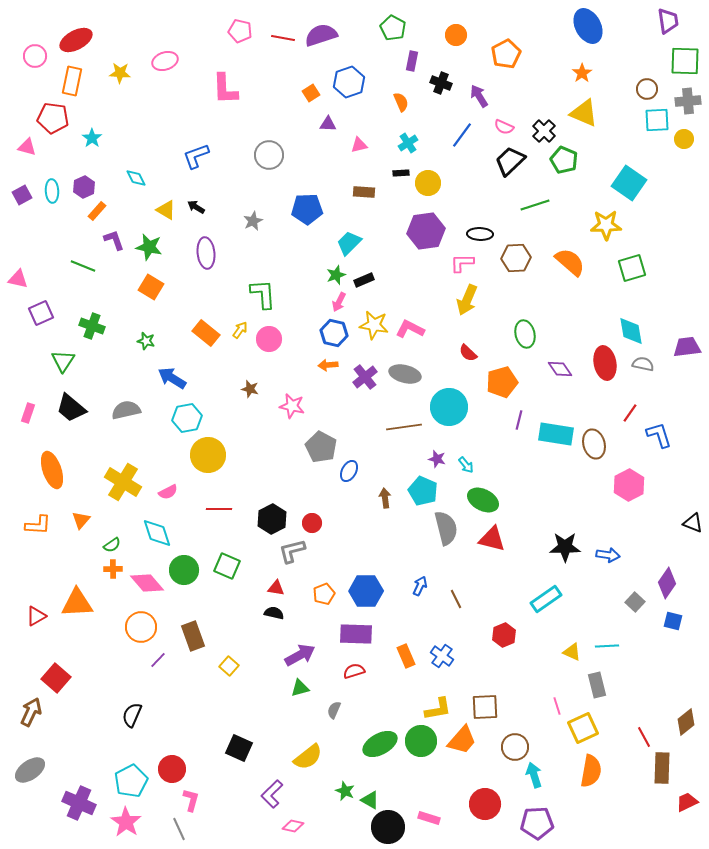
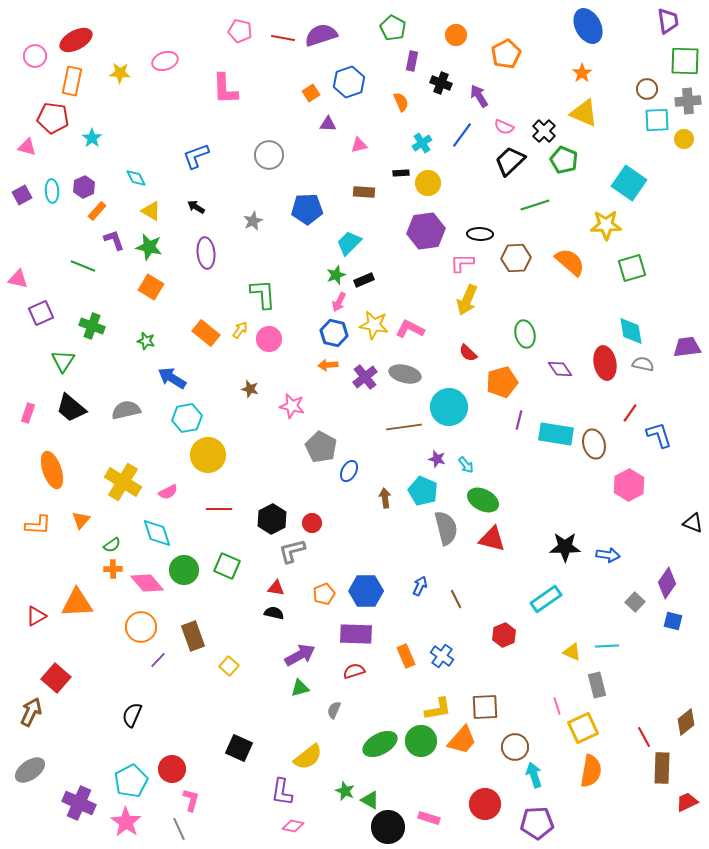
cyan cross at (408, 143): moved 14 px right
yellow triangle at (166, 210): moved 15 px left, 1 px down
purple L-shape at (272, 794): moved 10 px right, 2 px up; rotated 36 degrees counterclockwise
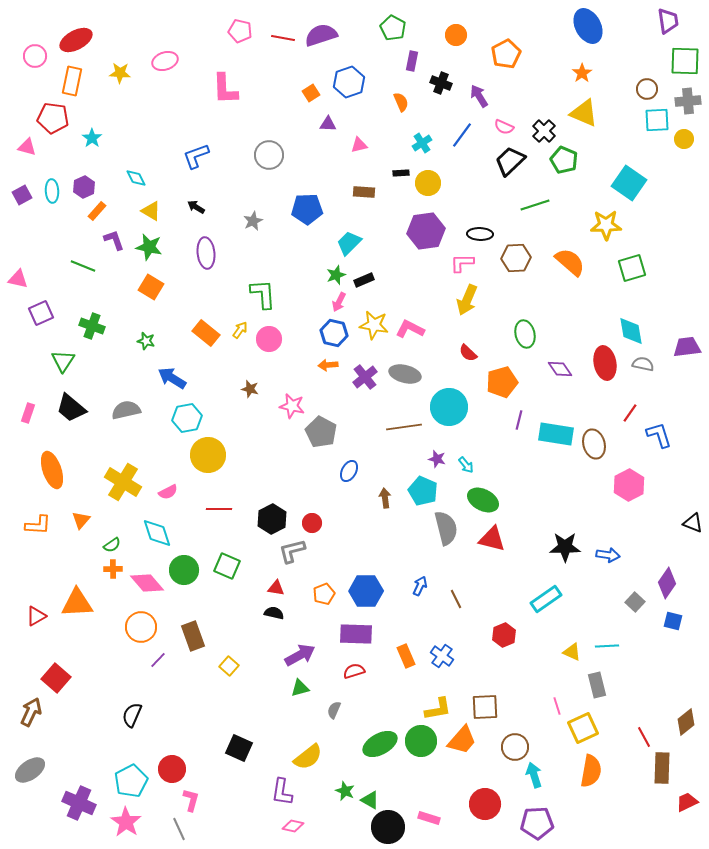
gray pentagon at (321, 447): moved 15 px up
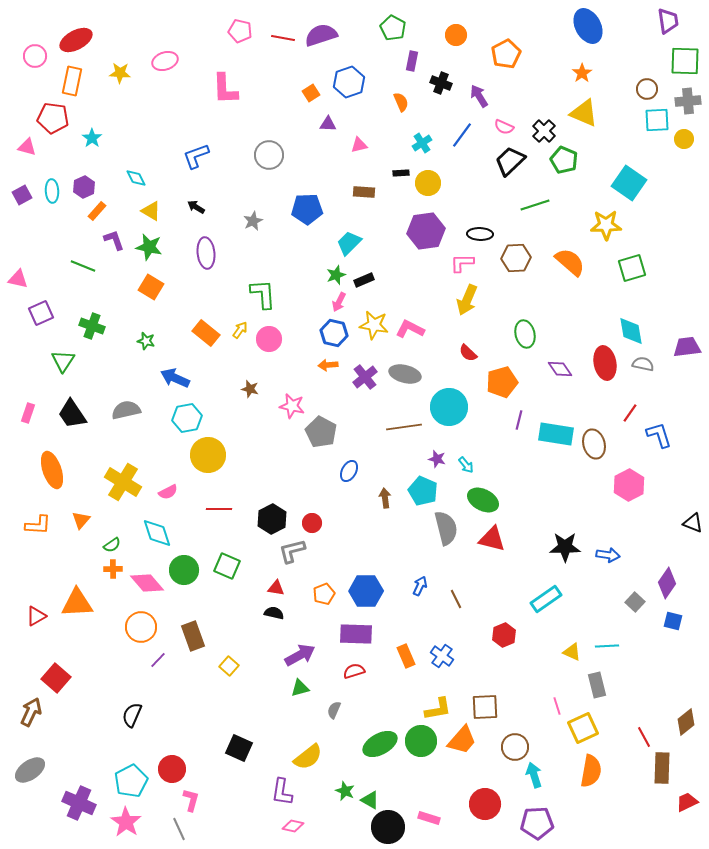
blue arrow at (172, 378): moved 3 px right; rotated 8 degrees counterclockwise
black trapezoid at (71, 408): moved 1 px right, 6 px down; rotated 16 degrees clockwise
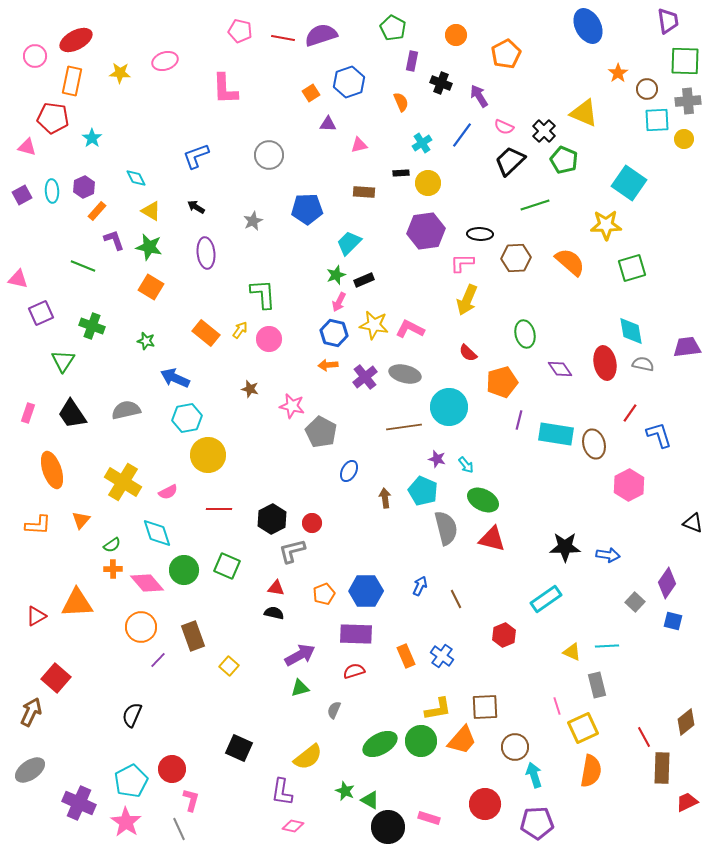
orange star at (582, 73): moved 36 px right
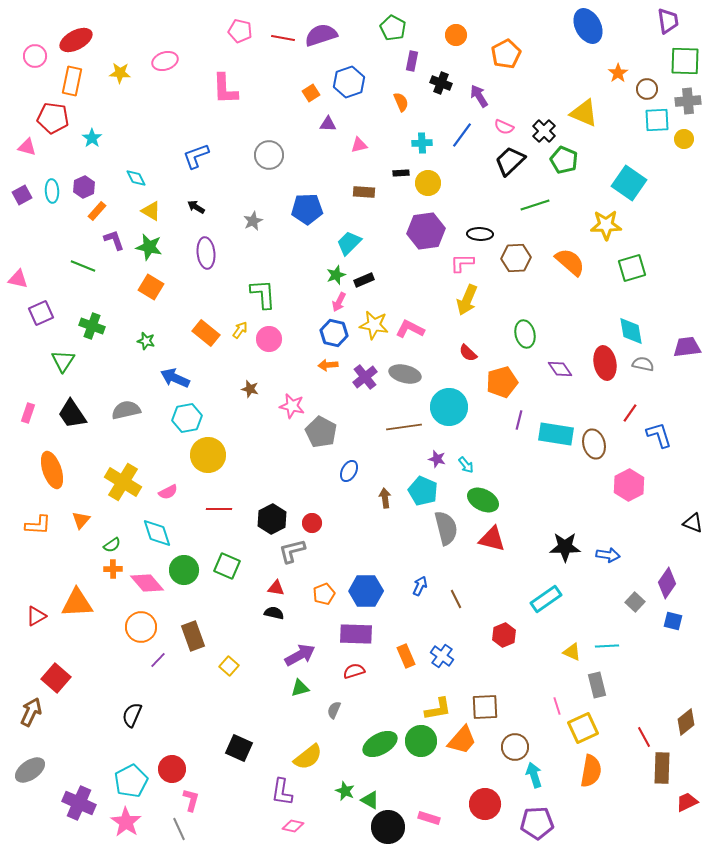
cyan cross at (422, 143): rotated 30 degrees clockwise
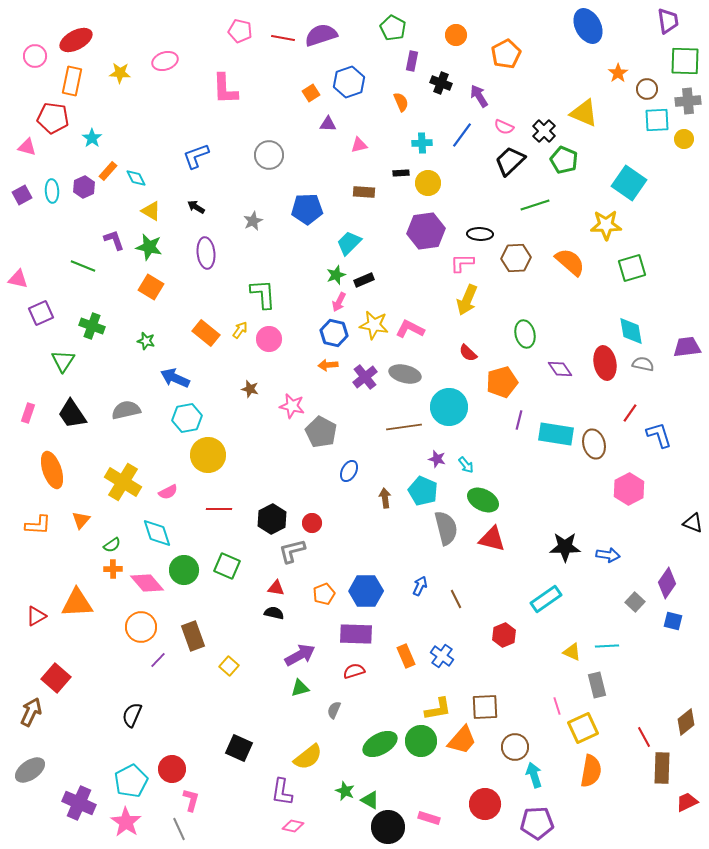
orange rectangle at (97, 211): moved 11 px right, 40 px up
pink hexagon at (629, 485): moved 4 px down
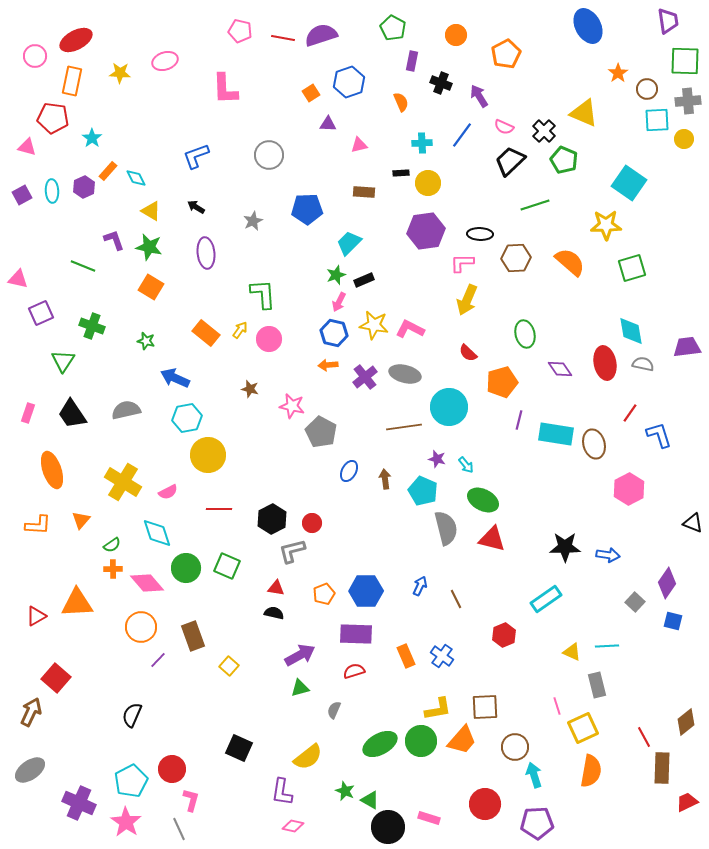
brown arrow at (385, 498): moved 19 px up
green circle at (184, 570): moved 2 px right, 2 px up
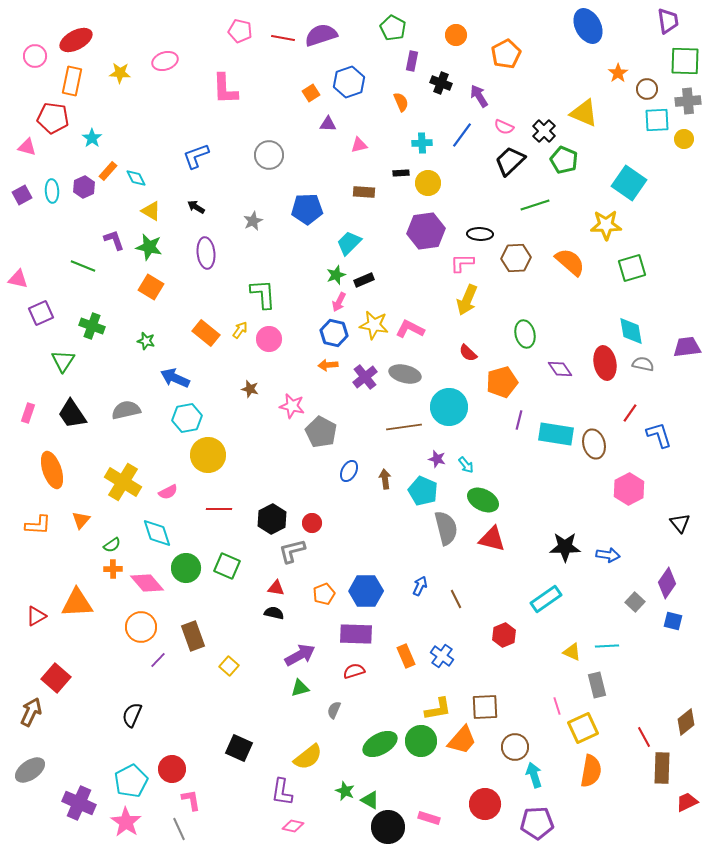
black triangle at (693, 523): moved 13 px left; rotated 30 degrees clockwise
pink L-shape at (191, 800): rotated 25 degrees counterclockwise
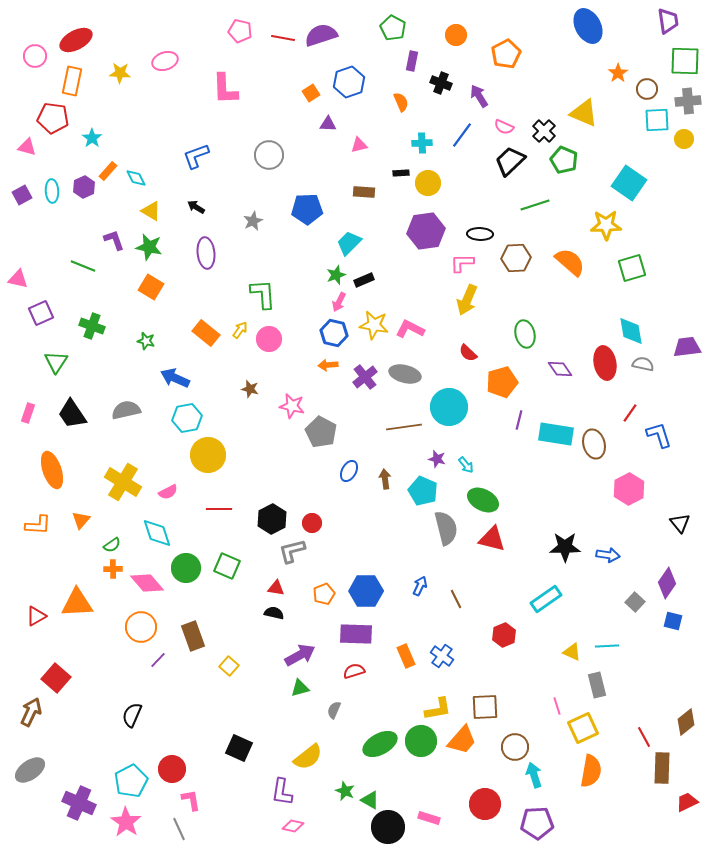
green triangle at (63, 361): moved 7 px left, 1 px down
